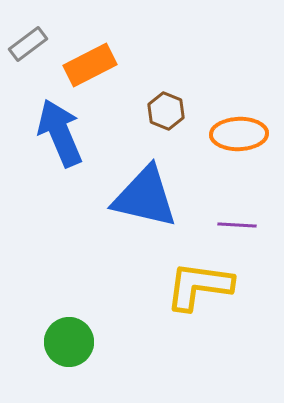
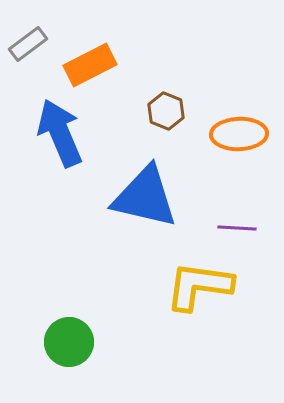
purple line: moved 3 px down
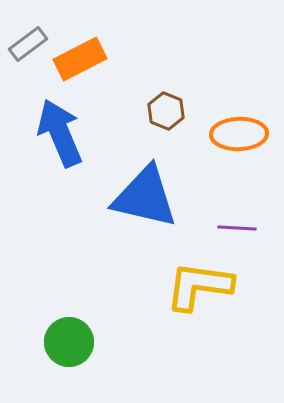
orange rectangle: moved 10 px left, 6 px up
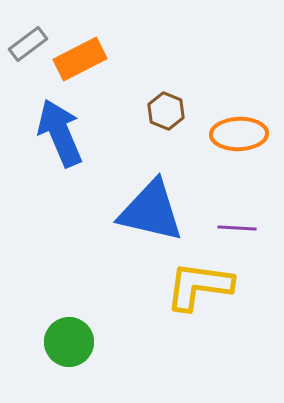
blue triangle: moved 6 px right, 14 px down
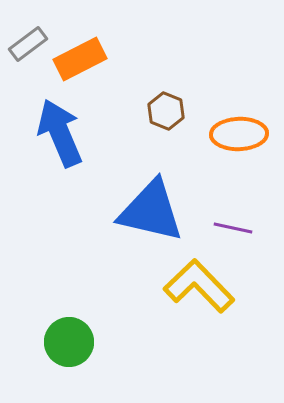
purple line: moved 4 px left; rotated 9 degrees clockwise
yellow L-shape: rotated 38 degrees clockwise
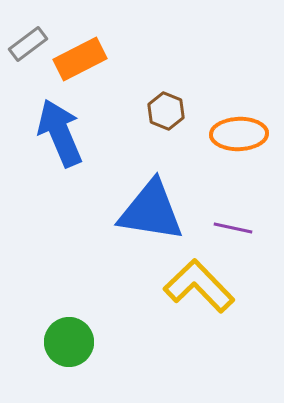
blue triangle: rotated 4 degrees counterclockwise
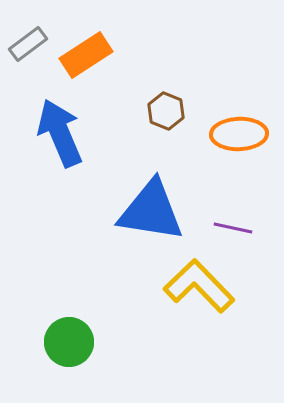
orange rectangle: moved 6 px right, 4 px up; rotated 6 degrees counterclockwise
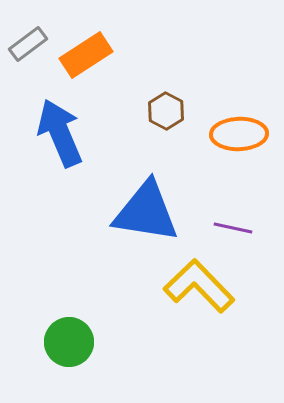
brown hexagon: rotated 6 degrees clockwise
blue triangle: moved 5 px left, 1 px down
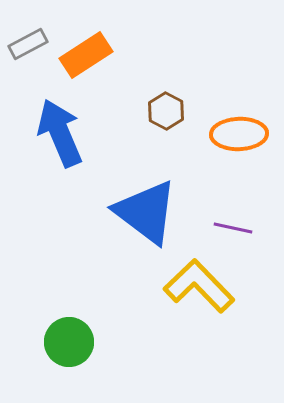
gray rectangle: rotated 9 degrees clockwise
blue triangle: rotated 28 degrees clockwise
